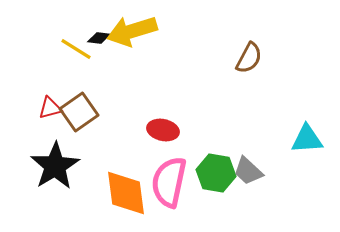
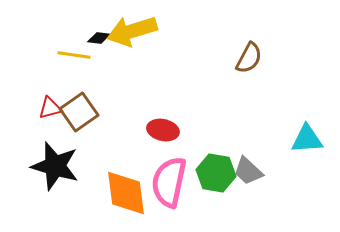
yellow line: moved 2 px left, 6 px down; rotated 24 degrees counterclockwise
black star: rotated 24 degrees counterclockwise
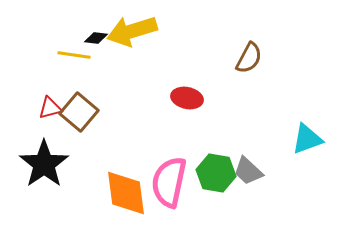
black diamond: moved 3 px left
brown square: rotated 15 degrees counterclockwise
red ellipse: moved 24 px right, 32 px up
cyan triangle: rotated 16 degrees counterclockwise
black star: moved 11 px left, 2 px up; rotated 21 degrees clockwise
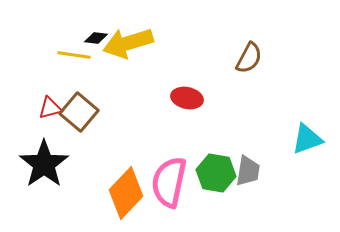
yellow arrow: moved 4 px left, 12 px down
gray trapezoid: rotated 124 degrees counterclockwise
orange diamond: rotated 51 degrees clockwise
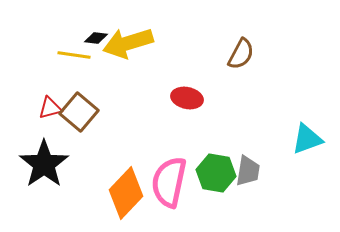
brown semicircle: moved 8 px left, 4 px up
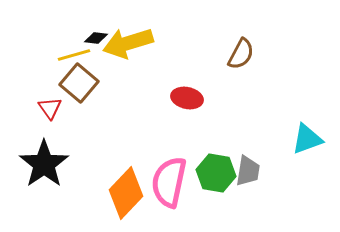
yellow line: rotated 24 degrees counterclockwise
red triangle: rotated 50 degrees counterclockwise
brown square: moved 29 px up
